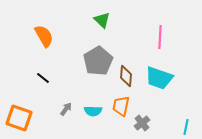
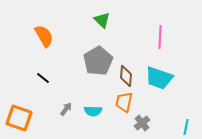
orange trapezoid: moved 3 px right, 4 px up
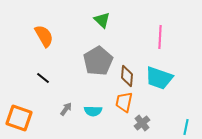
brown diamond: moved 1 px right
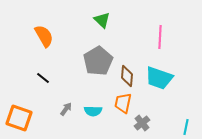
orange trapezoid: moved 1 px left, 1 px down
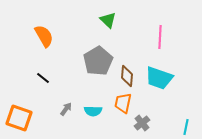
green triangle: moved 6 px right
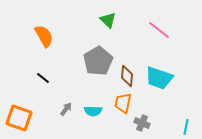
pink line: moved 1 px left, 7 px up; rotated 55 degrees counterclockwise
gray cross: rotated 28 degrees counterclockwise
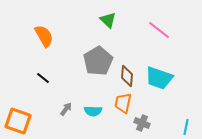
orange square: moved 1 px left, 3 px down
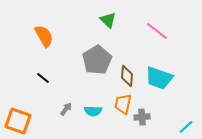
pink line: moved 2 px left, 1 px down
gray pentagon: moved 1 px left, 1 px up
orange trapezoid: moved 1 px down
gray cross: moved 6 px up; rotated 28 degrees counterclockwise
cyan line: rotated 35 degrees clockwise
